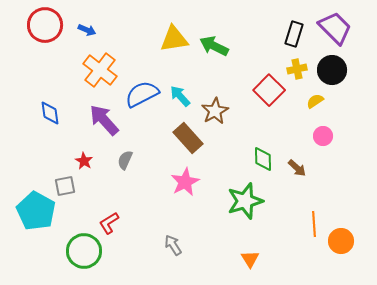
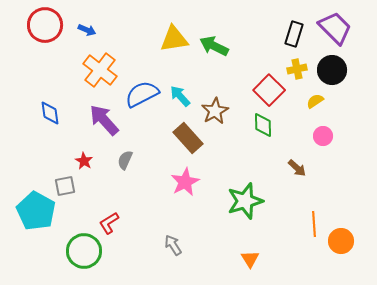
green diamond: moved 34 px up
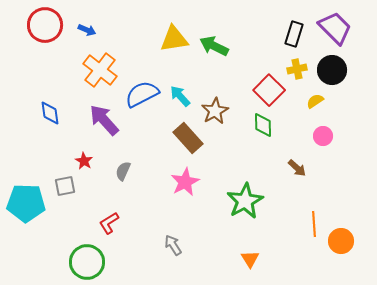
gray semicircle: moved 2 px left, 11 px down
green star: rotated 12 degrees counterclockwise
cyan pentagon: moved 10 px left, 8 px up; rotated 27 degrees counterclockwise
green circle: moved 3 px right, 11 px down
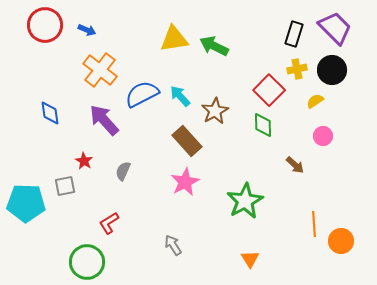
brown rectangle: moved 1 px left, 3 px down
brown arrow: moved 2 px left, 3 px up
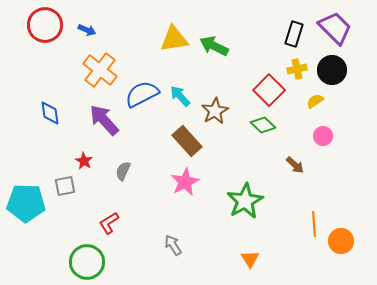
green diamond: rotated 45 degrees counterclockwise
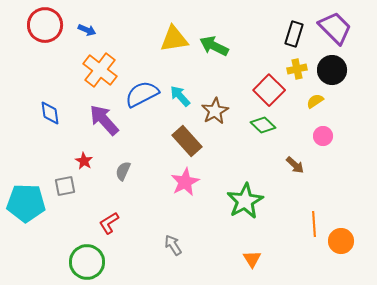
orange triangle: moved 2 px right
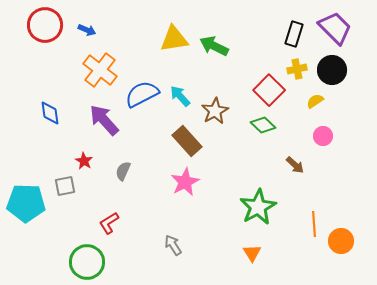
green star: moved 13 px right, 6 px down
orange triangle: moved 6 px up
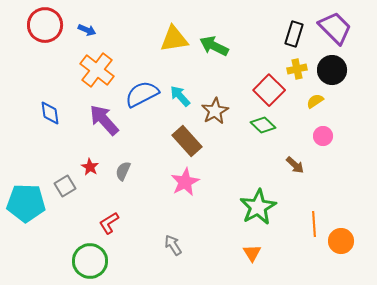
orange cross: moved 3 px left
red star: moved 6 px right, 6 px down
gray square: rotated 20 degrees counterclockwise
green circle: moved 3 px right, 1 px up
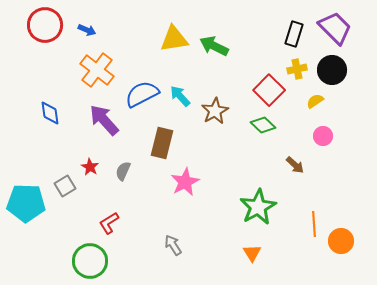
brown rectangle: moved 25 px left, 2 px down; rotated 56 degrees clockwise
